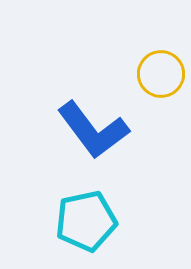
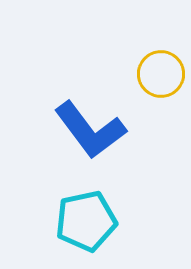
blue L-shape: moved 3 px left
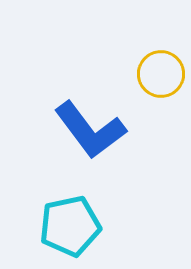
cyan pentagon: moved 16 px left, 5 px down
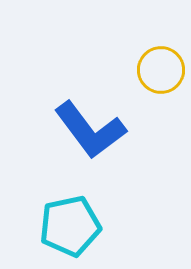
yellow circle: moved 4 px up
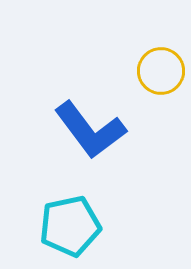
yellow circle: moved 1 px down
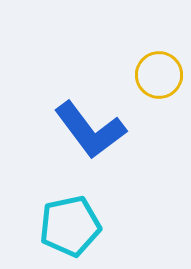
yellow circle: moved 2 px left, 4 px down
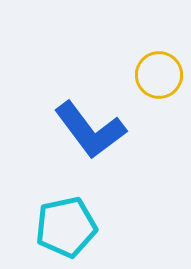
cyan pentagon: moved 4 px left, 1 px down
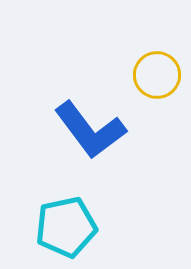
yellow circle: moved 2 px left
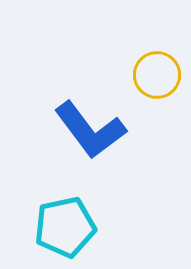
cyan pentagon: moved 1 px left
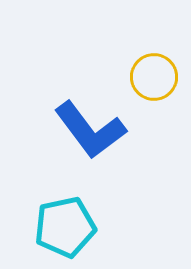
yellow circle: moved 3 px left, 2 px down
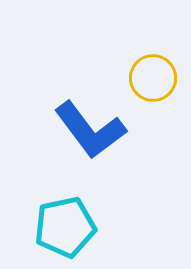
yellow circle: moved 1 px left, 1 px down
